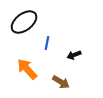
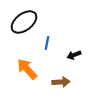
brown arrow: rotated 36 degrees counterclockwise
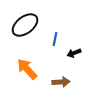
black ellipse: moved 1 px right, 3 px down
blue line: moved 8 px right, 4 px up
black arrow: moved 2 px up
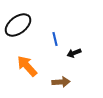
black ellipse: moved 7 px left
blue line: rotated 24 degrees counterclockwise
orange arrow: moved 3 px up
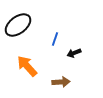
blue line: rotated 32 degrees clockwise
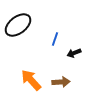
orange arrow: moved 4 px right, 14 px down
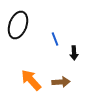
black ellipse: rotated 32 degrees counterclockwise
blue line: rotated 40 degrees counterclockwise
black arrow: rotated 72 degrees counterclockwise
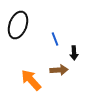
brown arrow: moved 2 px left, 12 px up
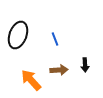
black ellipse: moved 10 px down
black arrow: moved 11 px right, 12 px down
